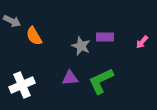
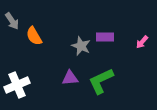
gray arrow: rotated 30 degrees clockwise
white cross: moved 5 px left
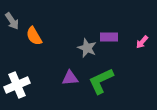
purple rectangle: moved 4 px right
gray star: moved 6 px right, 2 px down
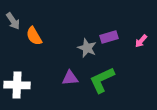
gray arrow: moved 1 px right
purple rectangle: rotated 18 degrees counterclockwise
pink arrow: moved 1 px left, 1 px up
green L-shape: moved 1 px right, 1 px up
white cross: rotated 25 degrees clockwise
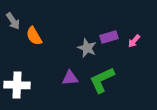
pink arrow: moved 7 px left
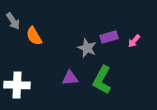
green L-shape: rotated 36 degrees counterclockwise
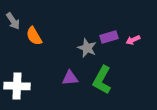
pink arrow: moved 1 px left, 1 px up; rotated 24 degrees clockwise
white cross: moved 1 px down
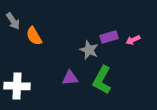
gray star: moved 2 px right, 2 px down
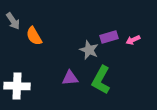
green L-shape: moved 1 px left
